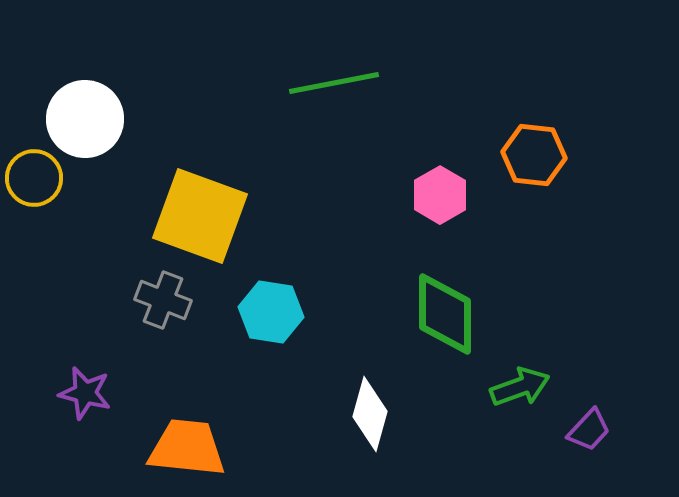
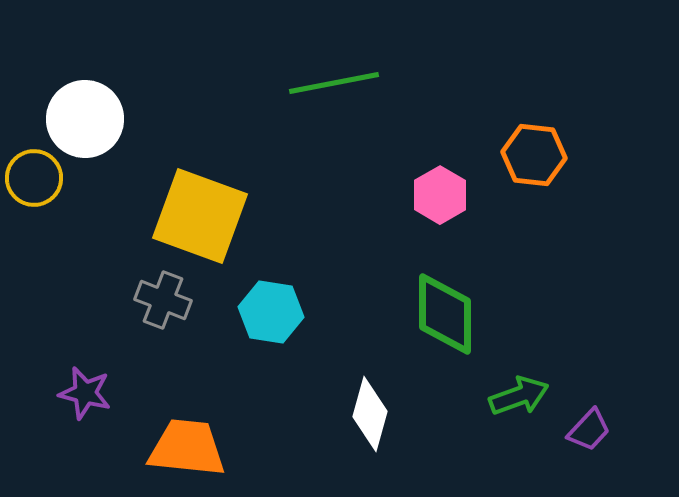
green arrow: moved 1 px left, 9 px down
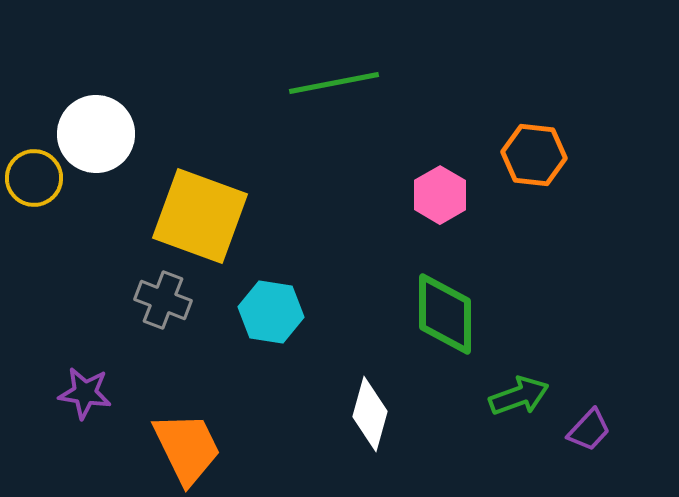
white circle: moved 11 px right, 15 px down
purple star: rotated 6 degrees counterclockwise
orange trapezoid: rotated 58 degrees clockwise
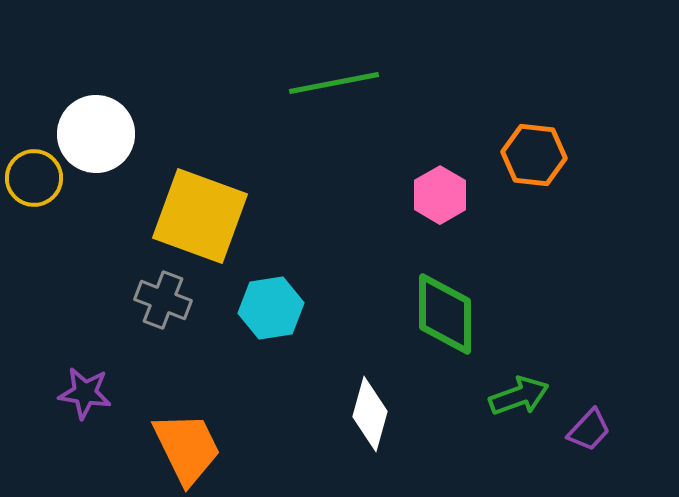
cyan hexagon: moved 4 px up; rotated 18 degrees counterclockwise
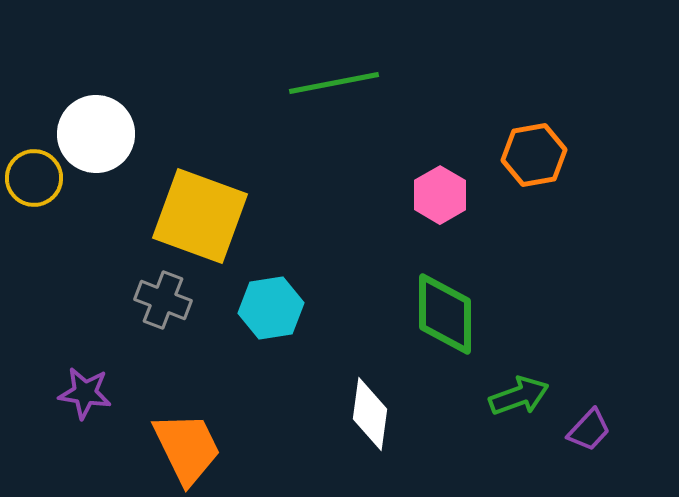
orange hexagon: rotated 16 degrees counterclockwise
white diamond: rotated 8 degrees counterclockwise
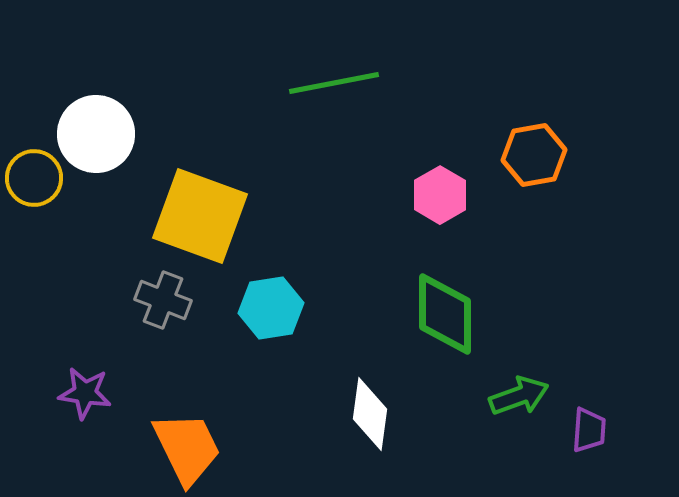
purple trapezoid: rotated 39 degrees counterclockwise
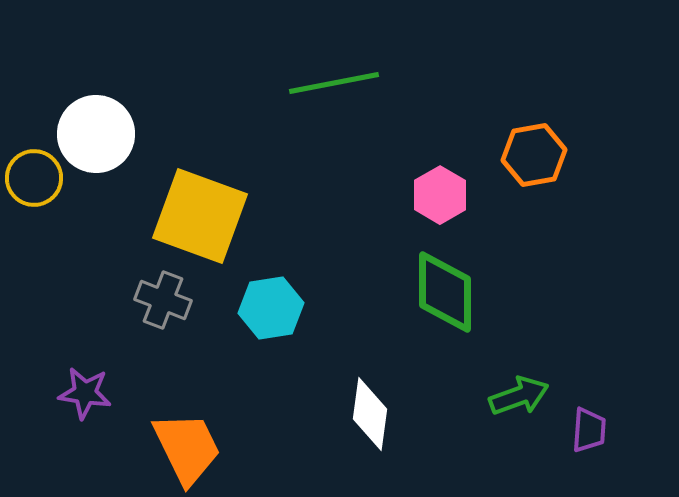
green diamond: moved 22 px up
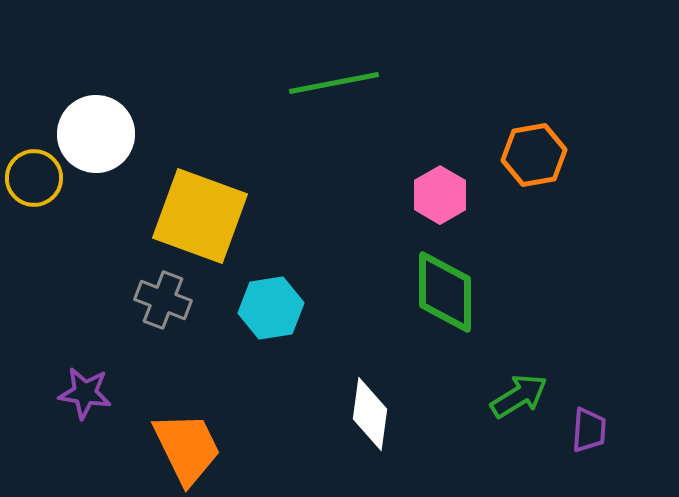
green arrow: rotated 12 degrees counterclockwise
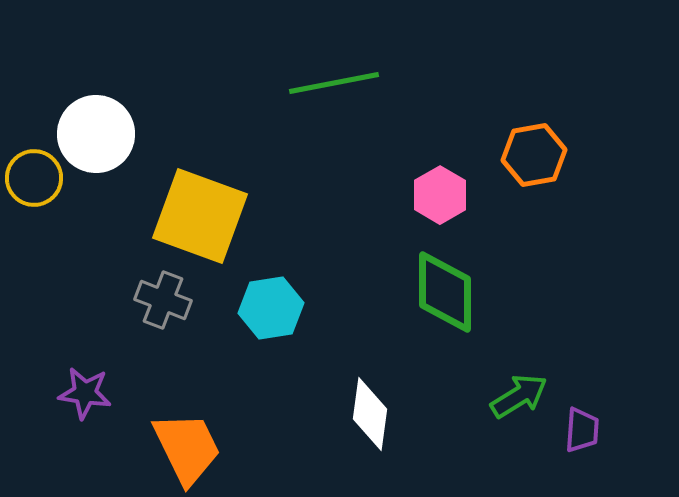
purple trapezoid: moved 7 px left
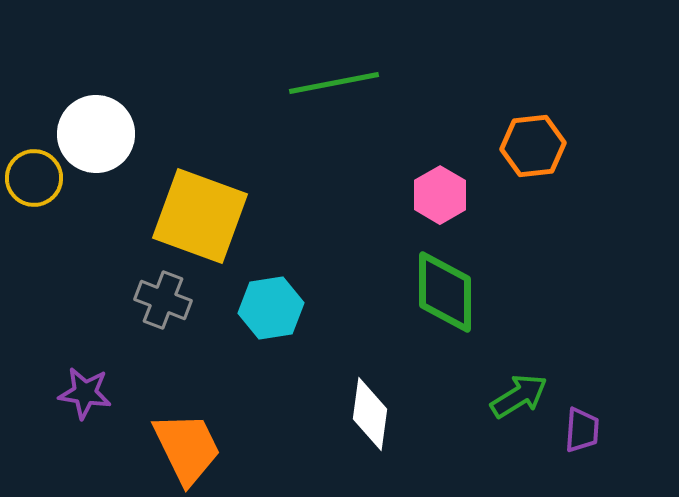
orange hexagon: moved 1 px left, 9 px up; rotated 4 degrees clockwise
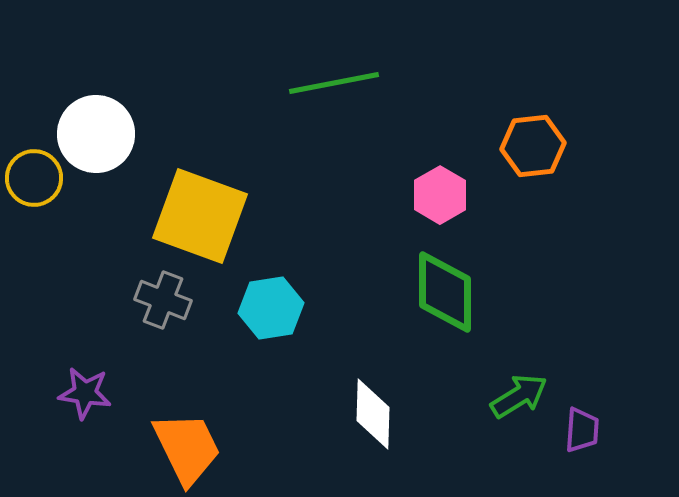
white diamond: moved 3 px right; rotated 6 degrees counterclockwise
